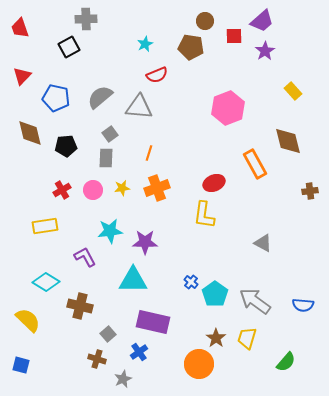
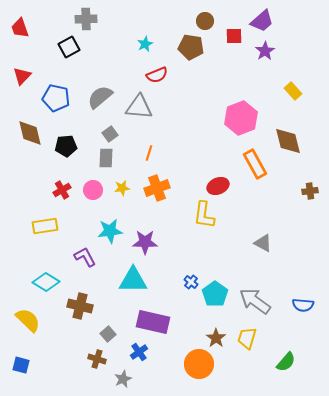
pink hexagon at (228, 108): moved 13 px right, 10 px down
red ellipse at (214, 183): moved 4 px right, 3 px down
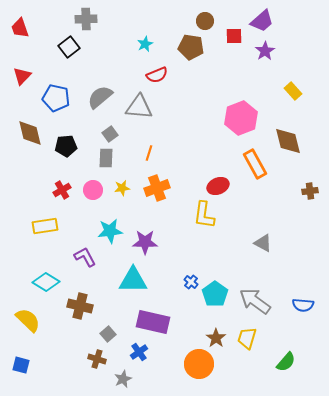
black square at (69, 47): rotated 10 degrees counterclockwise
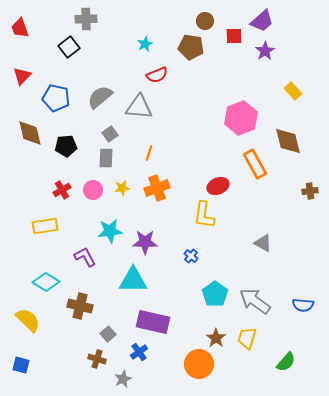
blue cross at (191, 282): moved 26 px up
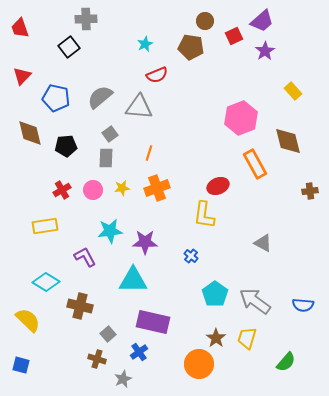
red square at (234, 36): rotated 24 degrees counterclockwise
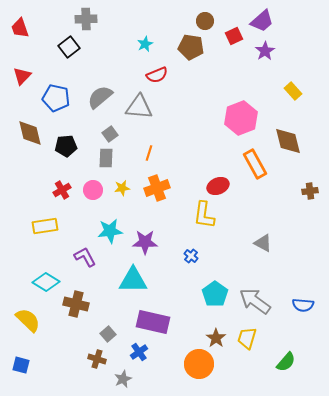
brown cross at (80, 306): moved 4 px left, 2 px up
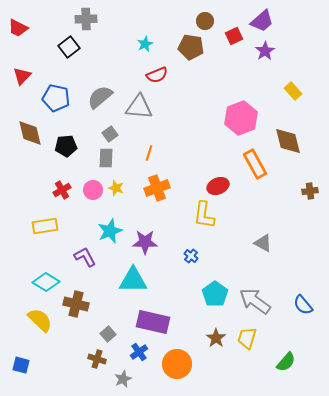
red trapezoid at (20, 28): moved 2 px left; rotated 45 degrees counterclockwise
yellow star at (122, 188): moved 6 px left; rotated 28 degrees clockwise
cyan star at (110, 231): rotated 15 degrees counterclockwise
blue semicircle at (303, 305): rotated 45 degrees clockwise
yellow semicircle at (28, 320): moved 12 px right
orange circle at (199, 364): moved 22 px left
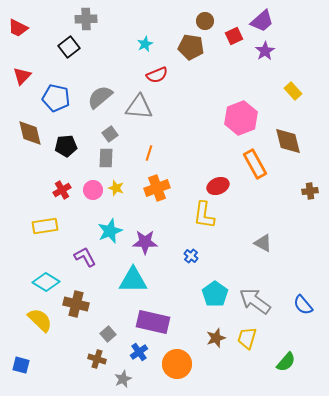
brown star at (216, 338): rotated 18 degrees clockwise
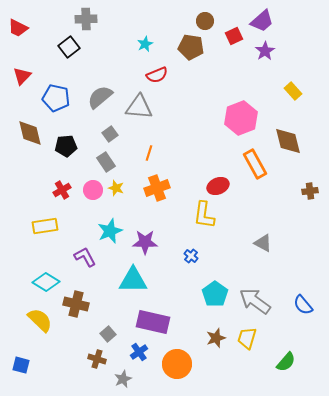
gray rectangle at (106, 158): moved 4 px down; rotated 36 degrees counterclockwise
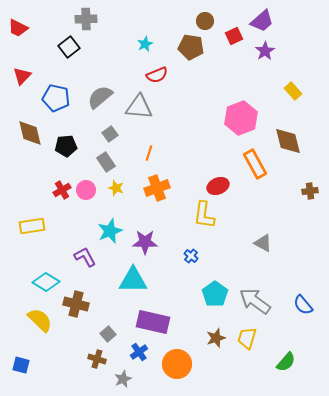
pink circle at (93, 190): moved 7 px left
yellow rectangle at (45, 226): moved 13 px left
